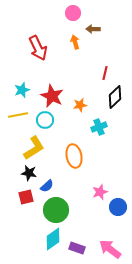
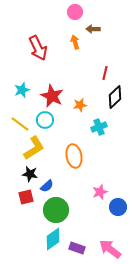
pink circle: moved 2 px right, 1 px up
yellow line: moved 2 px right, 9 px down; rotated 48 degrees clockwise
black star: moved 1 px right, 1 px down
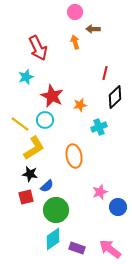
cyan star: moved 4 px right, 13 px up
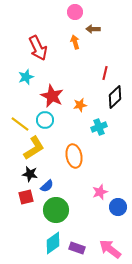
cyan diamond: moved 4 px down
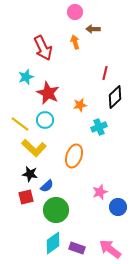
red arrow: moved 5 px right
red star: moved 4 px left, 3 px up
yellow L-shape: rotated 75 degrees clockwise
orange ellipse: rotated 30 degrees clockwise
